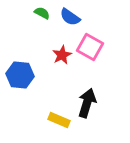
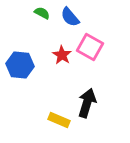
blue semicircle: rotated 15 degrees clockwise
red star: rotated 12 degrees counterclockwise
blue hexagon: moved 10 px up
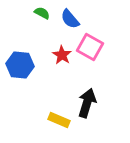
blue semicircle: moved 2 px down
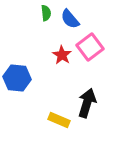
green semicircle: moved 4 px right; rotated 56 degrees clockwise
pink square: rotated 24 degrees clockwise
blue hexagon: moved 3 px left, 13 px down
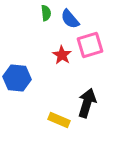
pink square: moved 2 px up; rotated 20 degrees clockwise
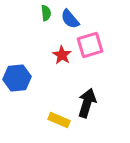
blue hexagon: rotated 12 degrees counterclockwise
